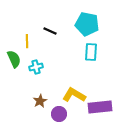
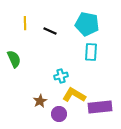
yellow line: moved 2 px left, 18 px up
cyan cross: moved 25 px right, 9 px down
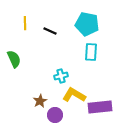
purple circle: moved 4 px left, 1 px down
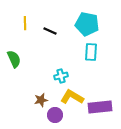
yellow L-shape: moved 2 px left, 2 px down
brown star: moved 1 px right, 1 px up; rotated 16 degrees clockwise
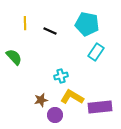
cyan rectangle: moved 5 px right; rotated 30 degrees clockwise
green semicircle: moved 2 px up; rotated 18 degrees counterclockwise
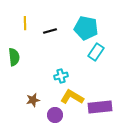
cyan pentagon: moved 1 px left, 4 px down
black line: rotated 40 degrees counterclockwise
green semicircle: rotated 36 degrees clockwise
brown star: moved 8 px left
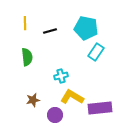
green semicircle: moved 13 px right
purple rectangle: moved 1 px down
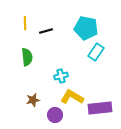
black line: moved 4 px left
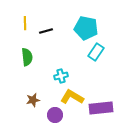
purple rectangle: moved 1 px right
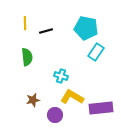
cyan cross: rotated 32 degrees clockwise
